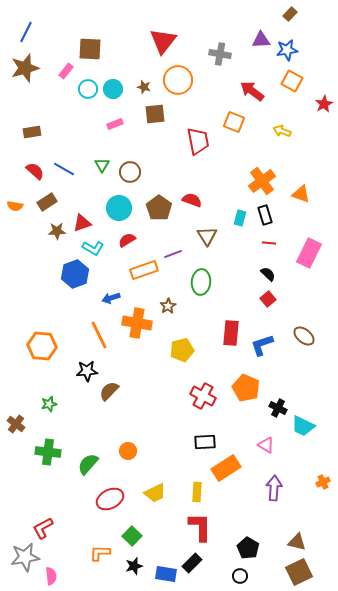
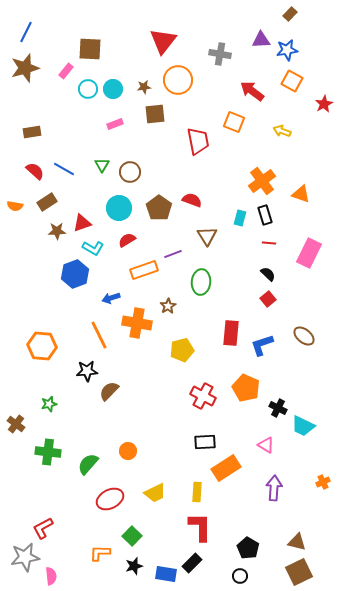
brown star at (144, 87): rotated 24 degrees counterclockwise
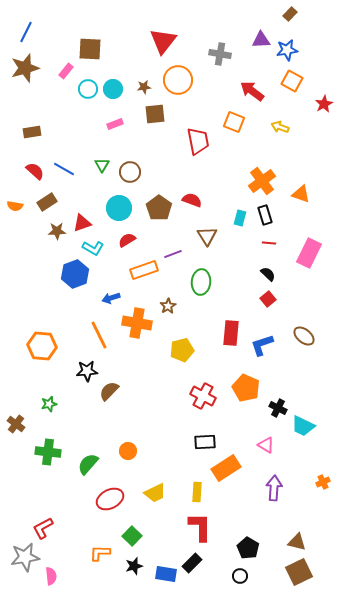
yellow arrow at (282, 131): moved 2 px left, 4 px up
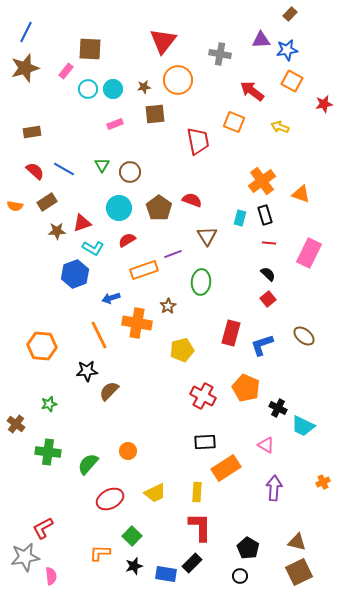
red star at (324, 104): rotated 18 degrees clockwise
red rectangle at (231, 333): rotated 10 degrees clockwise
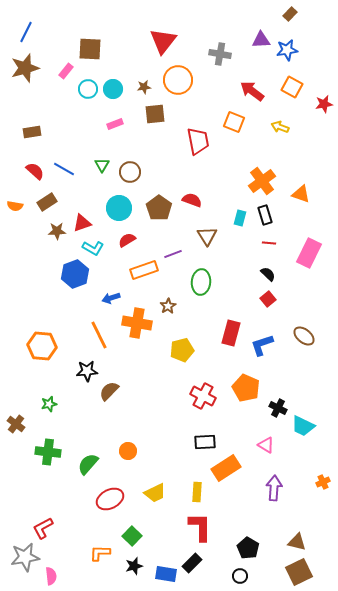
orange square at (292, 81): moved 6 px down
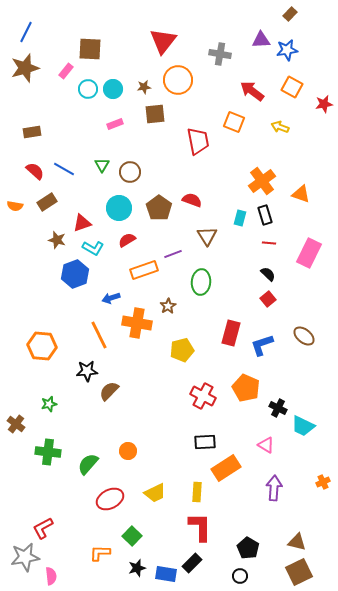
brown star at (57, 231): moved 9 px down; rotated 18 degrees clockwise
black star at (134, 566): moved 3 px right, 2 px down
